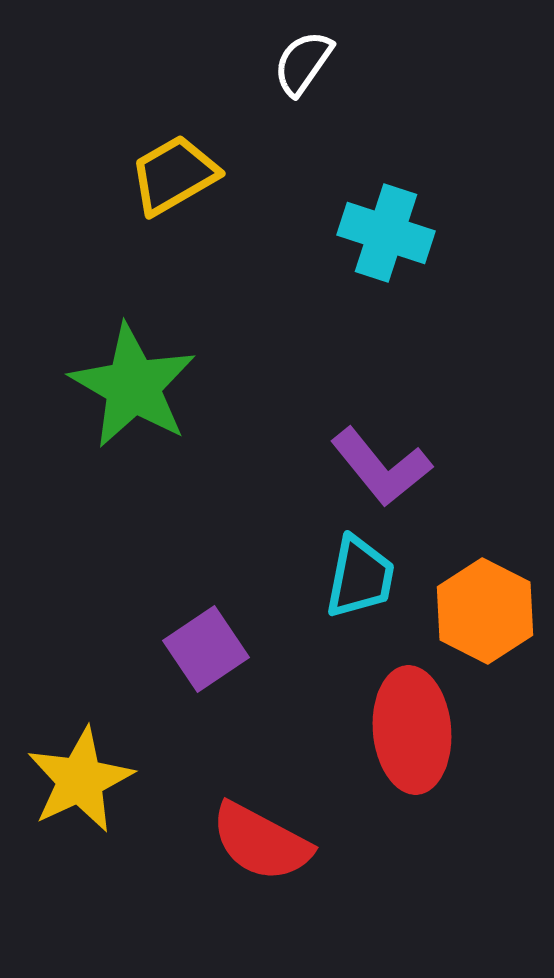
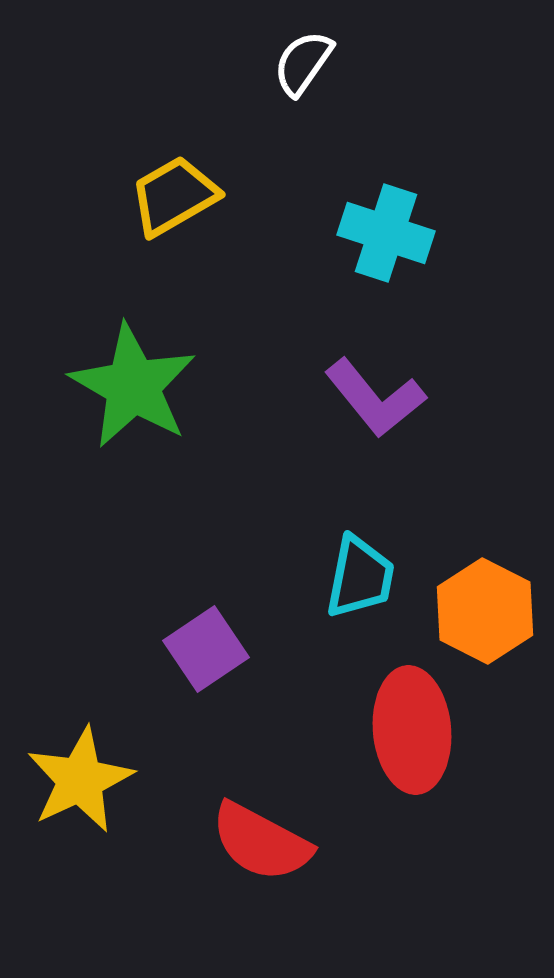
yellow trapezoid: moved 21 px down
purple L-shape: moved 6 px left, 69 px up
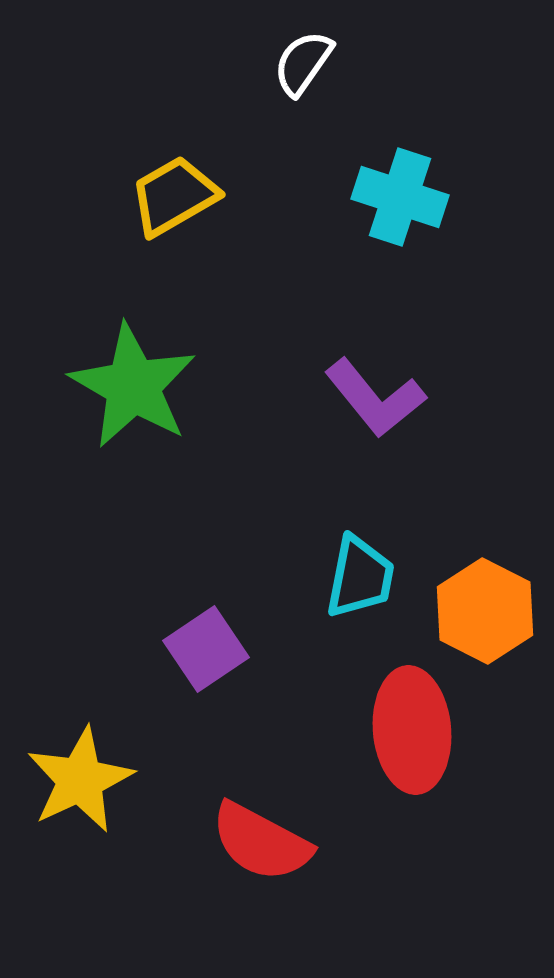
cyan cross: moved 14 px right, 36 px up
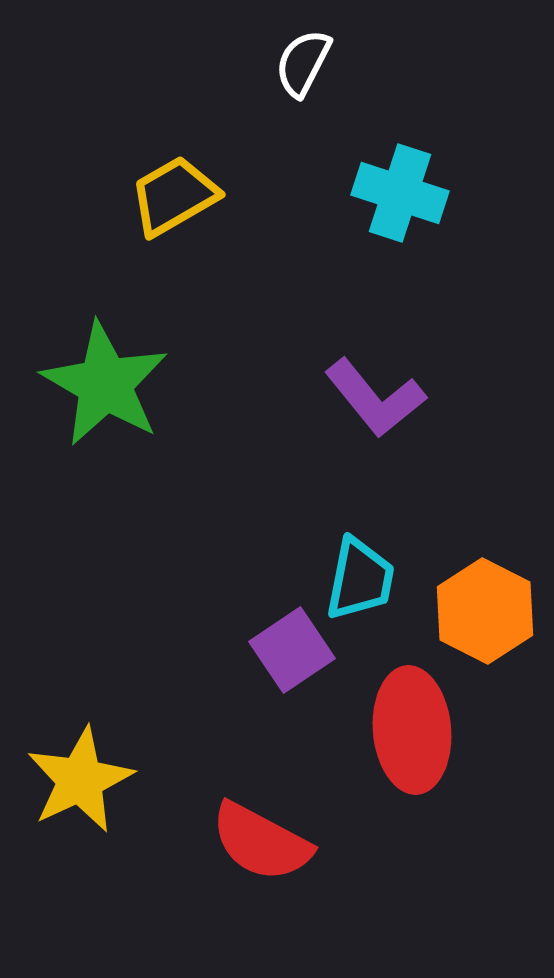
white semicircle: rotated 8 degrees counterclockwise
cyan cross: moved 4 px up
green star: moved 28 px left, 2 px up
cyan trapezoid: moved 2 px down
purple square: moved 86 px right, 1 px down
